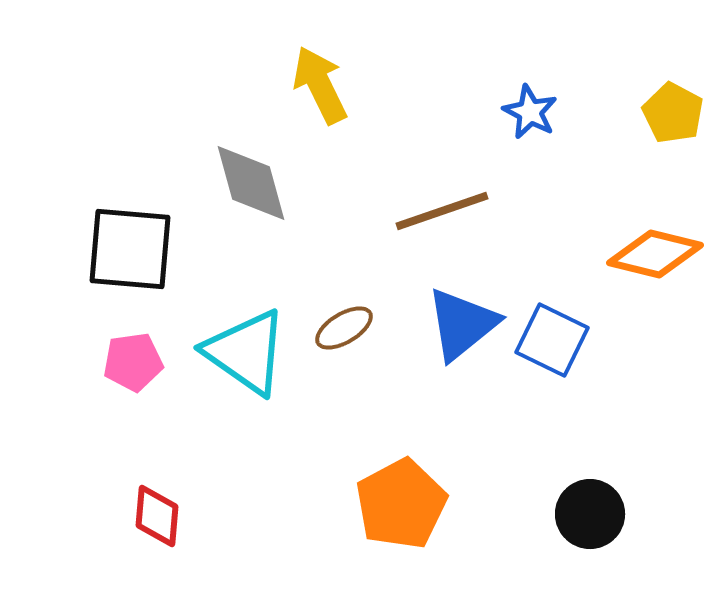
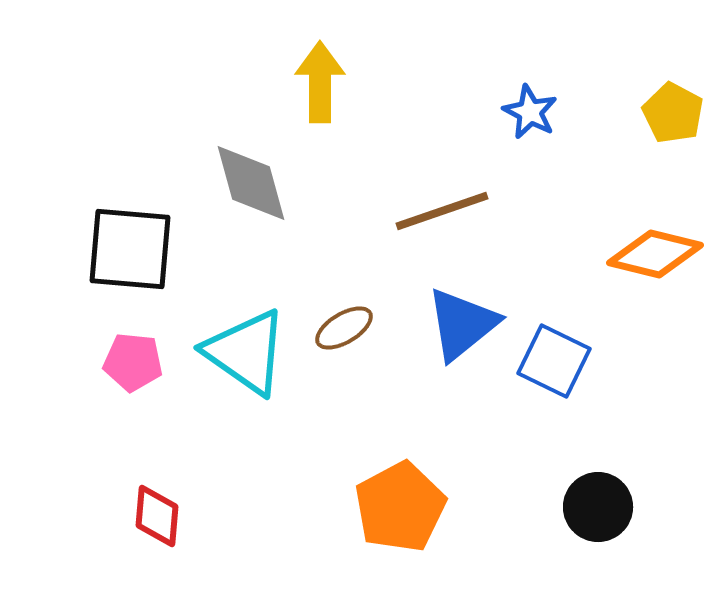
yellow arrow: moved 3 px up; rotated 26 degrees clockwise
blue square: moved 2 px right, 21 px down
pink pentagon: rotated 14 degrees clockwise
orange pentagon: moved 1 px left, 3 px down
black circle: moved 8 px right, 7 px up
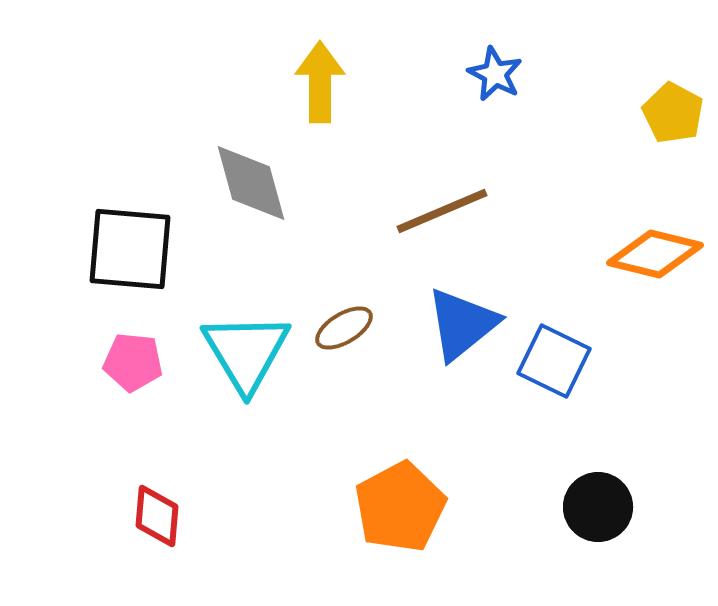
blue star: moved 35 px left, 38 px up
brown line: rotated 4 degrees counterclockwise
cyan triangle: rotated 24 degrees clockwise
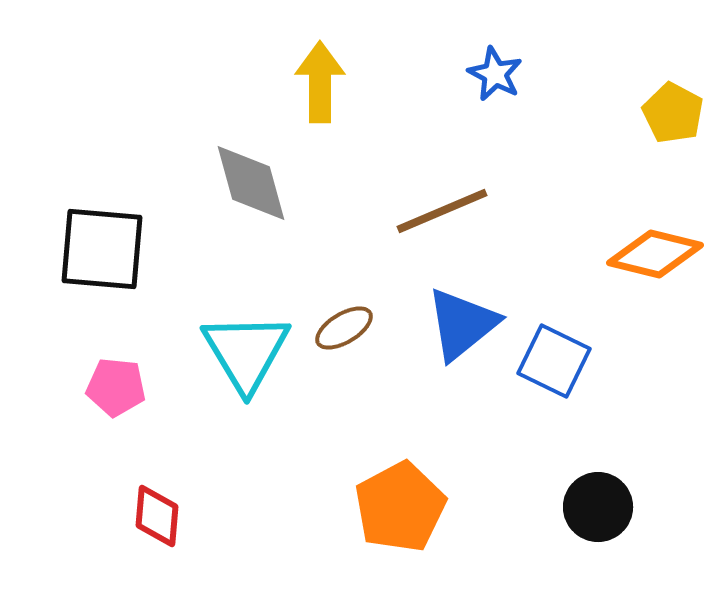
black square: moved 28 px left
pink pentagon: moved 17 px left, 25 px down
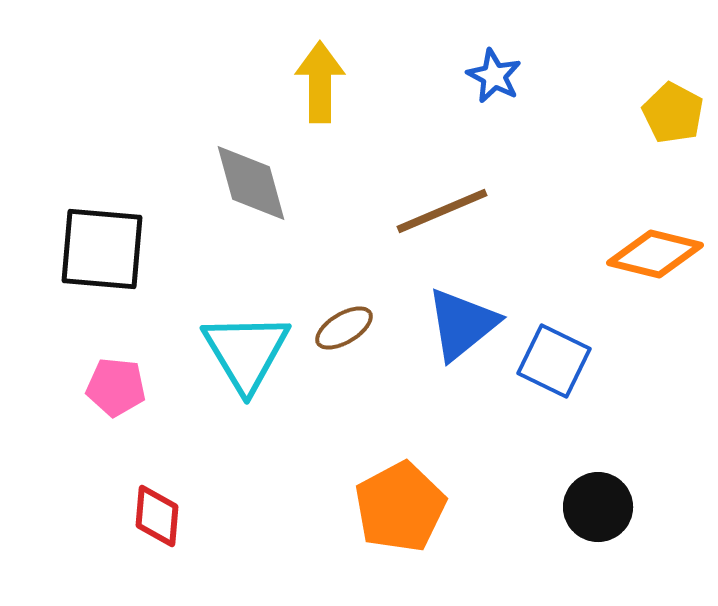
blue star: moved 1 px left, 2 px down
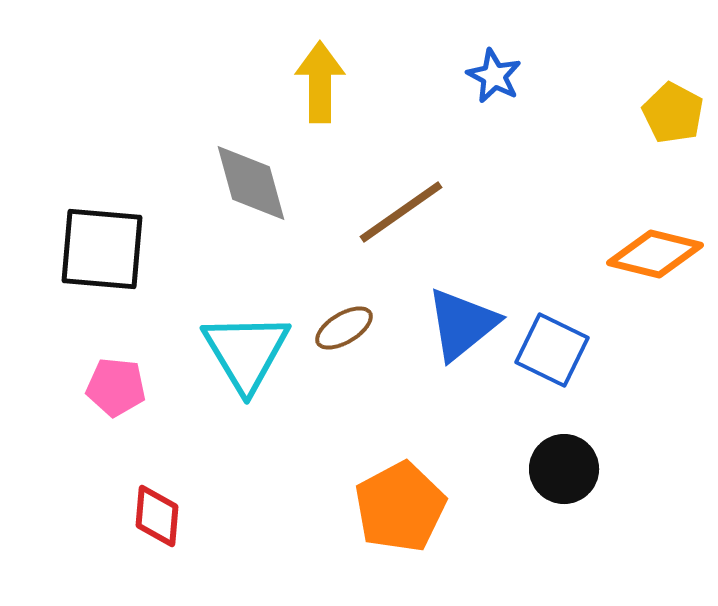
brown line: moved 41 px left, 1 px down; rotated 12 degrees counterclockwise
blue square: moved 2 px left, 11 px up
black circle: moved 34 px left, 38 px up
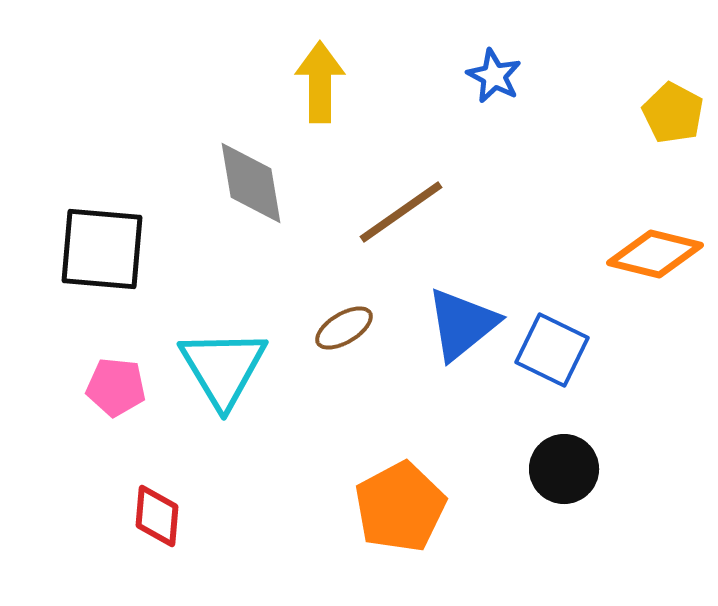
gray diamond: rotated 6 degrees clockwise
cyan triangle: moved 23 px left, 16 px down
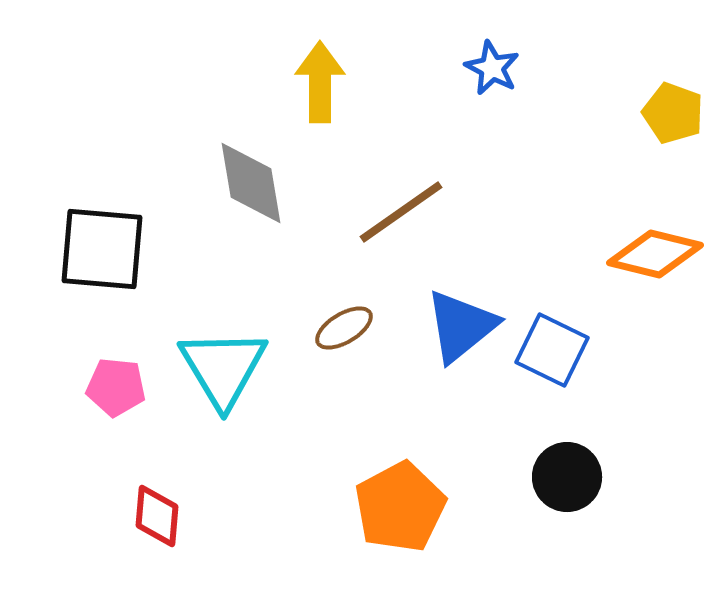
blue star: moved 2 px left, 8 px up
yellow pentagon: rotated 8 degrees counterclockwise
blue triangle: moved 1 px left, 2 px down
black circle: moved 3 px right, 8 px down
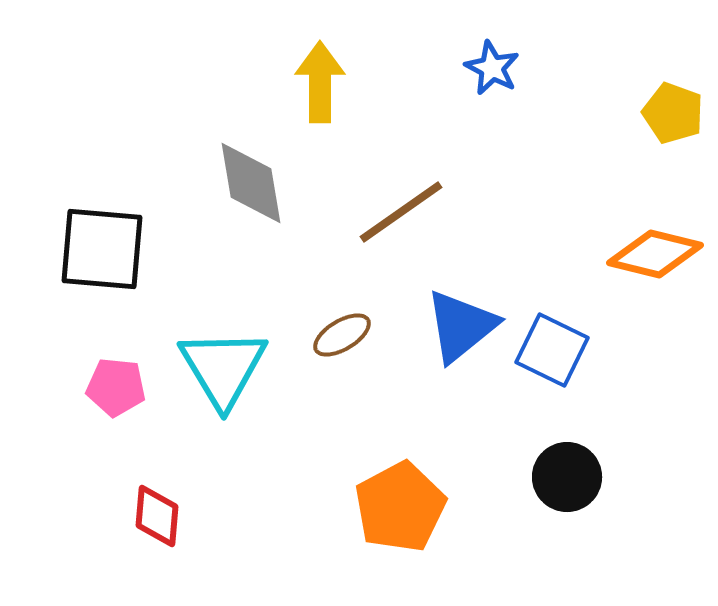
brown ellipse: moved 2 px left, 7 px down
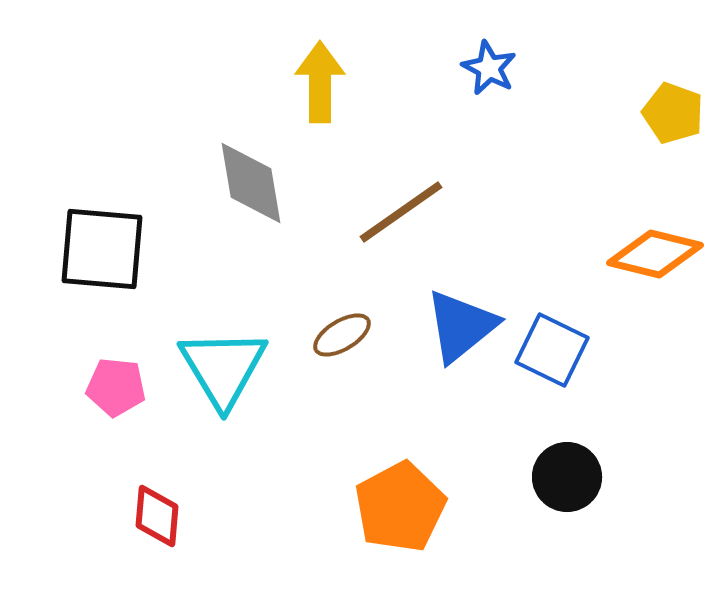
blue star: moved 3 px left
